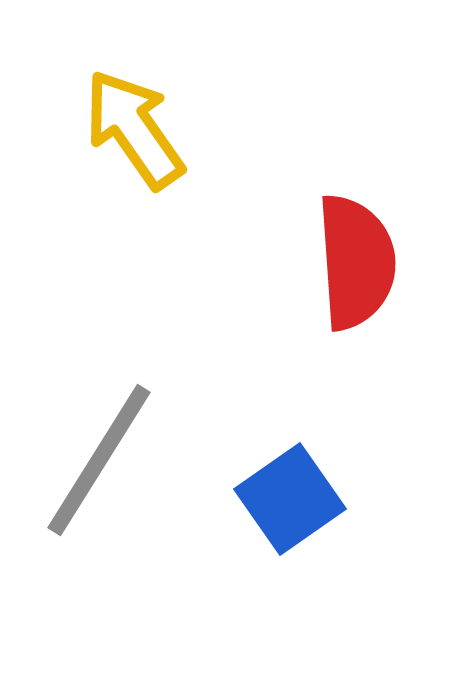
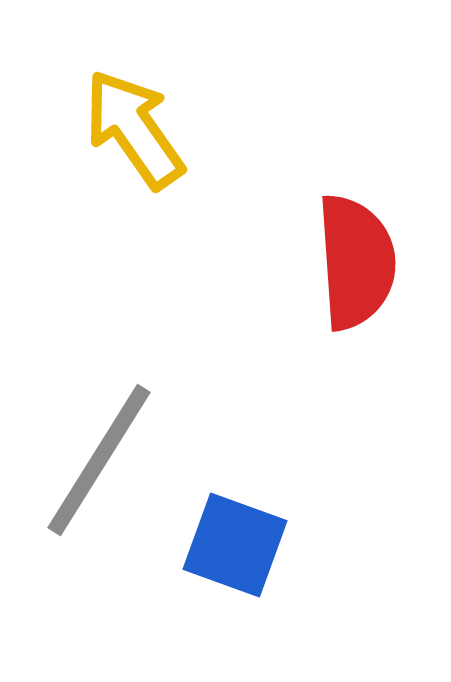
blue square: moved 55 px left, 46 px down; rotated 35 degrees counterclockwise
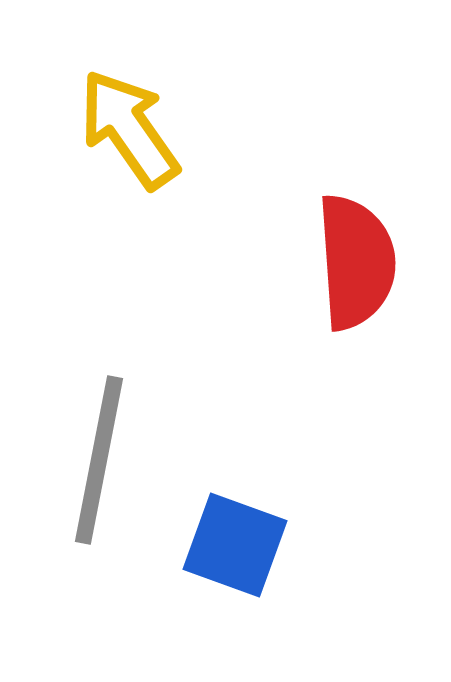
yellow arrow: moved 5 px left
gray line: rotated 21 degrees counterclockwise
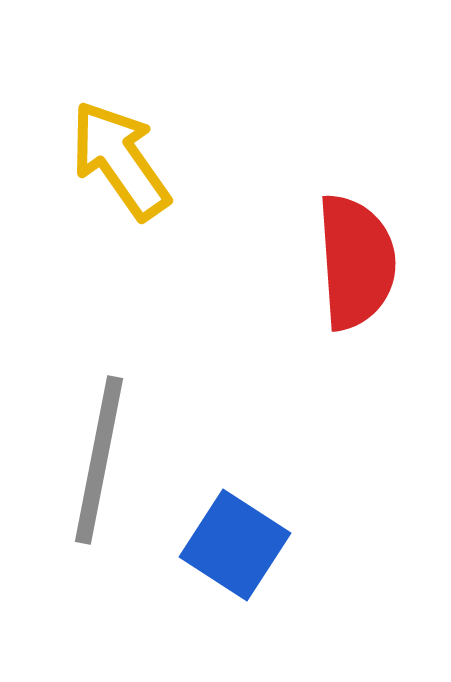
yellow arrow: moved 9 px left, 31 px down
blue square: rotated 13 degrees clockwise
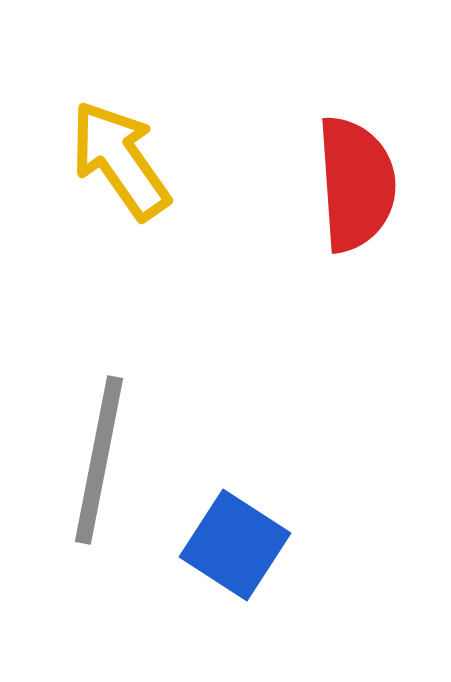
red semicircle: moved 78 px up
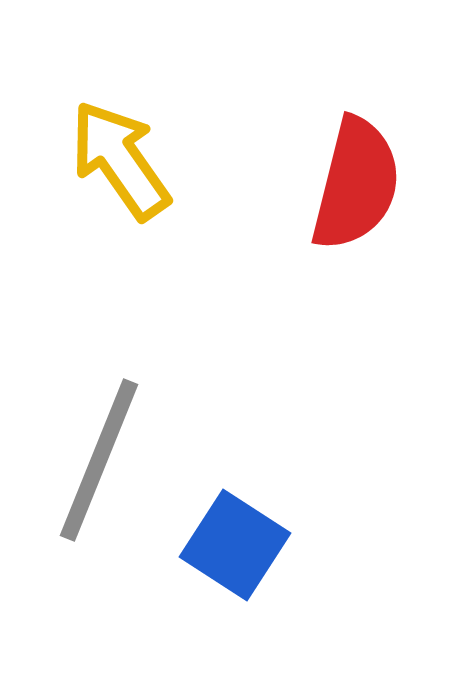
red semicircle: rotated 18 degrees clockwise
gray line: rotated 11 degrees clockwise
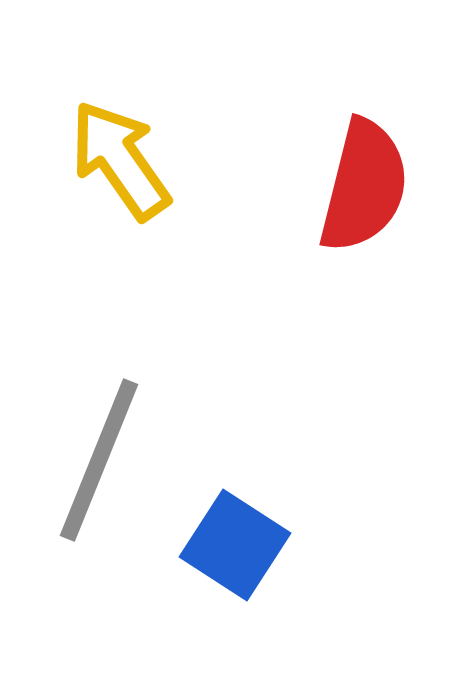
red semicircle: moved 8 px right, 2 px down
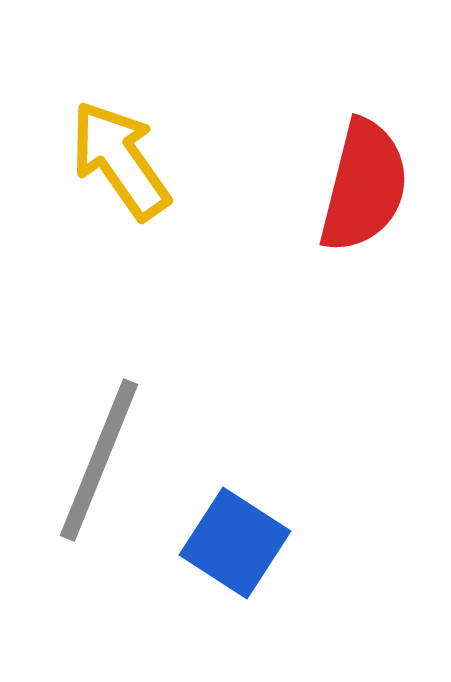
blue square: moved 2 px up
